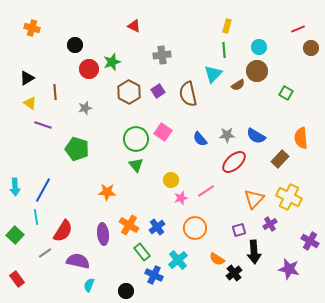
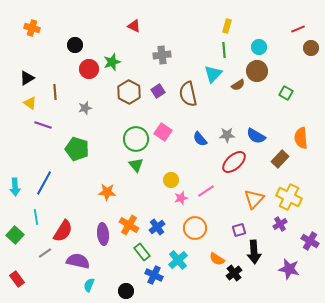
blue line at (43, 190): moved 1 px right, 7 px up
purple cross at (270, 224): moved 10 px right
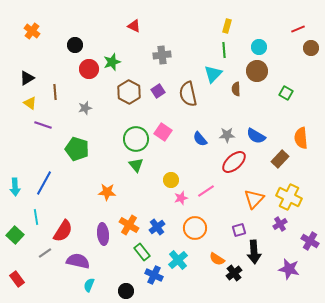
orange cross at (32, 28): moved 3 px down; rotated 21 degrees clockwise
brown semicircle at (238, 85): moved 2 px left, 4 px down; rotated 120 degrees clockwise
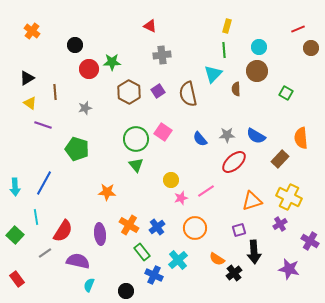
red triangle at (134, 26): moved 16 px right
green star at (112, 62): rotated 18 degrees clockwise
orange triangle at (254, 199): moved 2 px left, 2 px down; rotated 30 degrees clockwise
purple ellipse at (103, 234): moved 3 px left
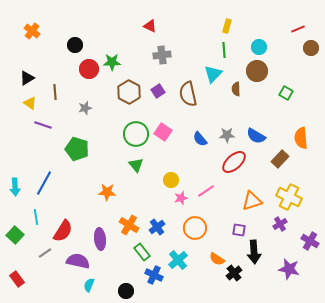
green circle at (136, 139): moved 5 px up
purple square at (239, 230): rotated 24 degrees clockwise
purple ellipse at (100, 234): moved 5 px down
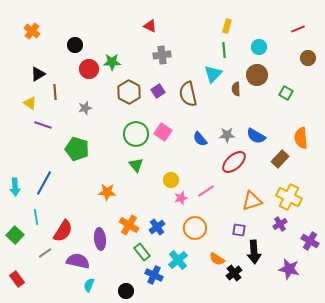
brown circle at (311, 48): moved 3 px left, 10 px down
brown circle at (257, 71): moved 4 px down
black triangle at (27, 78): moved 11 px right, 4 px up
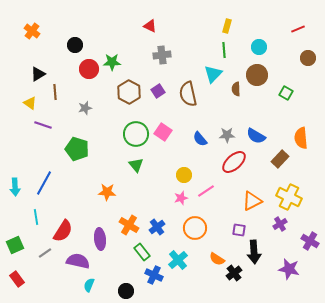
yellow circle at (171, 180): moved 13 px right, 5 px up
orange triangle at (252, 201): rotated 10 degrees counterclockwise
green square at (15, 235): moved 10 px down; rotated 24 degrees clockwise
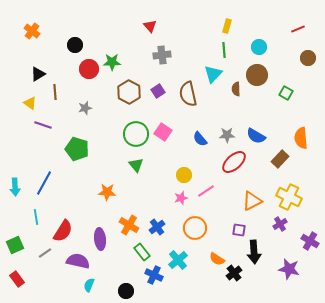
red triangle at (150, 26): rotated 24 degrees clockwise
